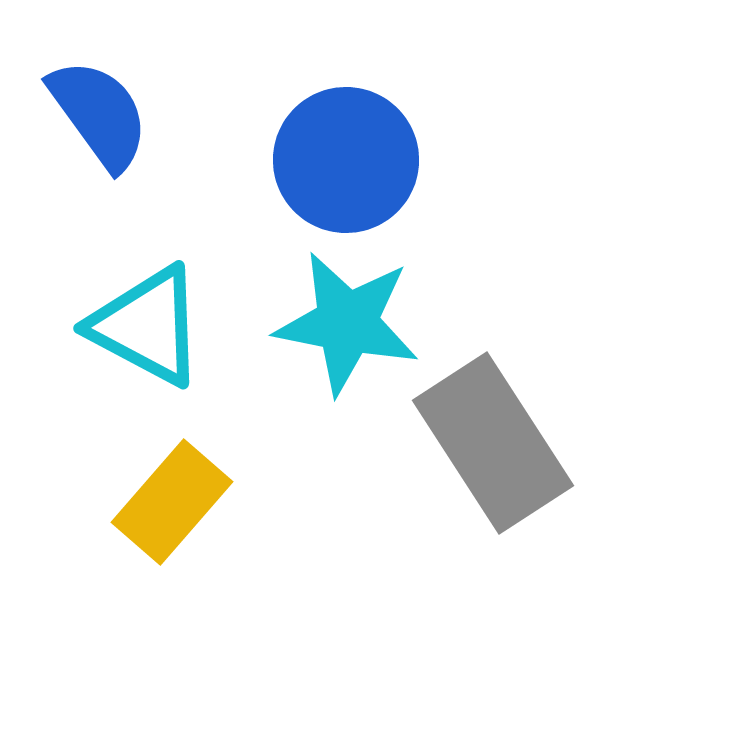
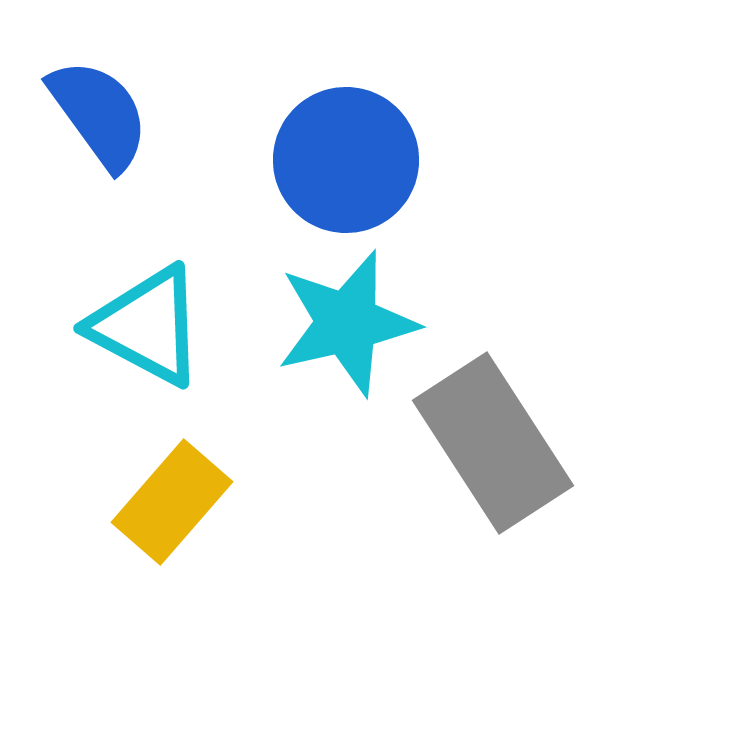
cyan star: rotated 24 degrees counterclockwise
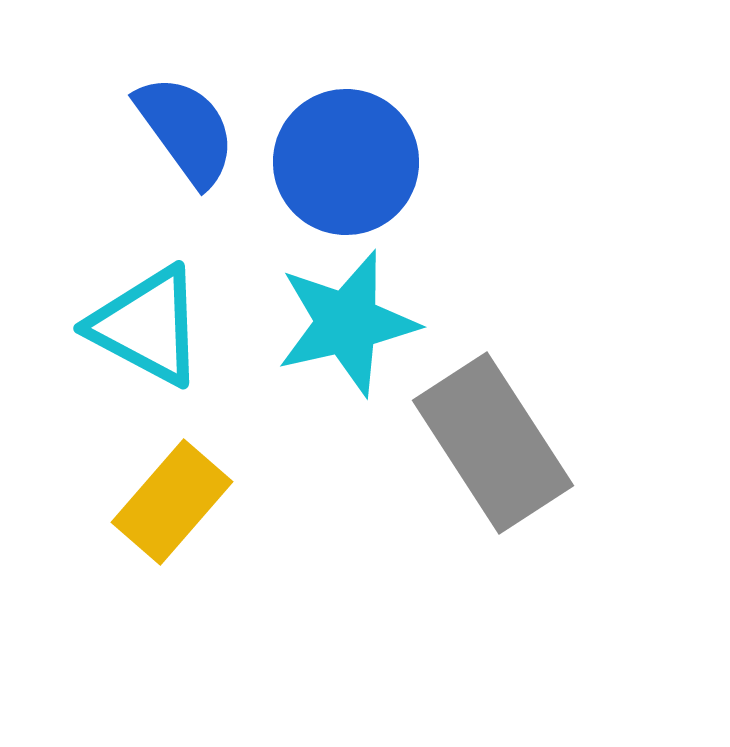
blue semicircle: moved 87 px right, 16 px down
blue circle: moved 2 px down
